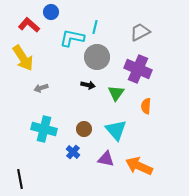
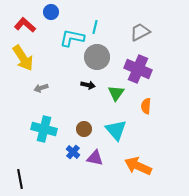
red L-shape: moved 4 px left
purple triangle: moved 11 px left, 1 px up
orange arrow: moved 1 px left
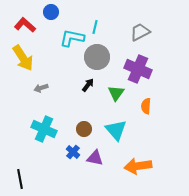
black arrow: rotated 64 degrees counterclockwise
cyan cross: rotated 10 degrees clockwise
orange arrow: rotated 32 degrees counterclockwise
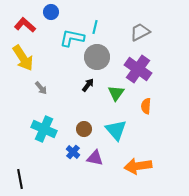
purple cross: rotated 12 degrees clockwise
gray arrow: rotated 112 degrees counterclockwise
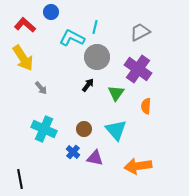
cyan L-shape: rotated 15 degrees clockwise
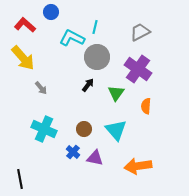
yellow arrow: rotated 8 degrees counterclockwise
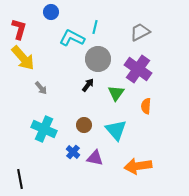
red L-shape: moved 6 px left, 4 px down; rotated 65 degrees clockwise
gray circle: moved 1 px right, 2 px down
brown circle: moved 4 px up
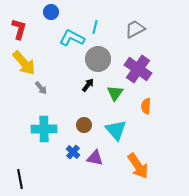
gray trapezoid: moved 5 px left, 3 px up
yellow arrow: moved 1 px right, 5 px down
green triangle: moved 1 px left
cyan cross: rotated 25 degrees counterclockwise
orange arrow: rotated 116 degrees counterclockwise
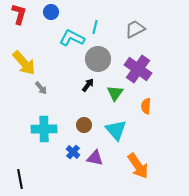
red L-shape: moved 15 px up
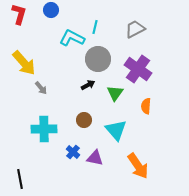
blue circle: moved 2 px up
black arrow: rotated 24 degrees clockwise
brown circle: moved 5 px up
